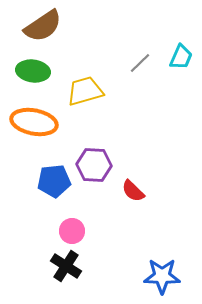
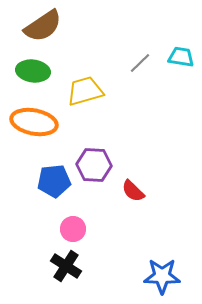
cyan trapezoid: rotated 104 degrees counterclockwise
pink circle: moved 1 px right, 2 px up
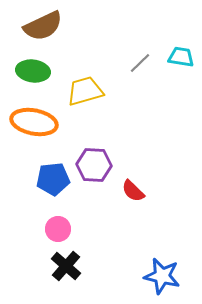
brown semicircle: rotated 9 degrees clockwise
blue pentagon: moved 1 px left, 2 px up
pink circle: moved 15 px left
black cross: rotated 8 degrees clockwise
blue star: rotated 12 degrees clockwise
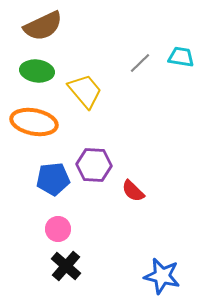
green ellipse: moved 4 px right
yellow trapezoid: rotated 66 degrees clockwise
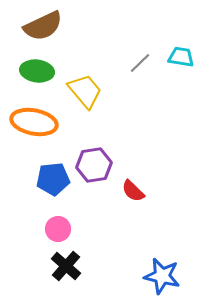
purple hexagon: rotated 12 degrees counterclockwise
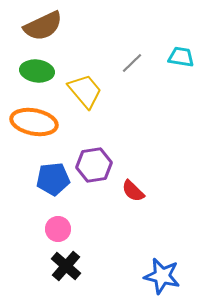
gray line: moved 8 px left
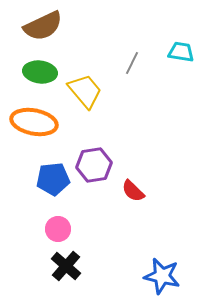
cyan trapezoid: moved 5 px up
gray line: rotated 20 degrees counterclockwise
green ellipse: moved 3 px right, 1 px down
